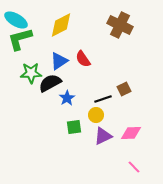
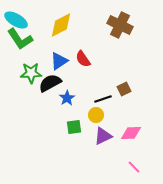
green L-shape: rotated 108 degrees counterclockwise
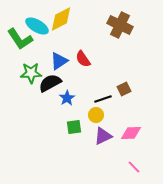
cyan ellipse: moved 21 px right, 6 px down
yellow diamond: moved 6 px up
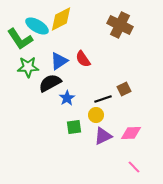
green star: moved 3 px left, 6 px up
